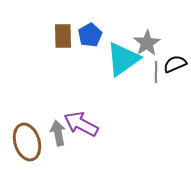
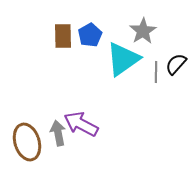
gray star: moved 4 px left, 12 px up
black semicircle: moved 1 px right; rotated 25 degrees counterclockwise
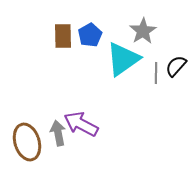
black semicircle: moved 2 px down
gray line: moved 1 px down
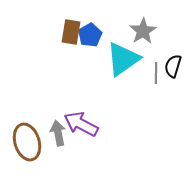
brown rectangle: moved 8 px right, 4 px up; rotated 10 degrees clockwise
black semicircle: moved 3 px left; rotated 25 degrees counterclockwise
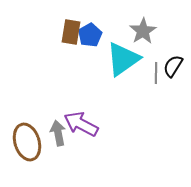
black semicircle: rotated 15 degrees clockwise
